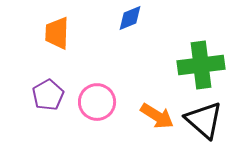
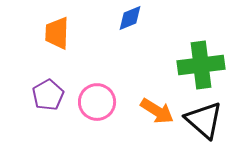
orange arrow: moved 5 px up
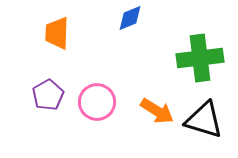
green cross: moved 1 px left, 7 px up
black triangle: rotated 24 degrees counterclockwise
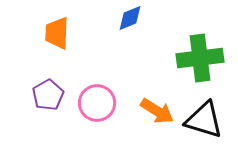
pink circle: moved 1 px down
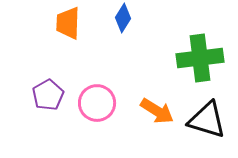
blue diamond: moved 7 px left; rotated 36 degrees counterclockwise
orange trapezoid: moved 11 px right, 10 px up
black triangle: moved 3 px right
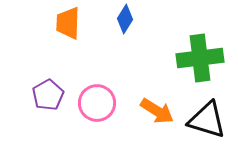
blue diamond: moved 2 px right, 1 px down
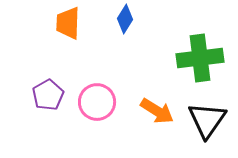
pink circle: moved 1 px up
black triangle: rotated 48 degrees clockwise
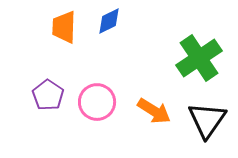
blue diamond: moved 16 px left, 2 px down; rotated 32 degrees clockwise
orange trapezoid: moved 4 px left, 4 px down
green cross: moved 1 px left; rotated 27 degrees counterclockwise
purple pentagon: rotated 8 degrees counterclockwise
orange arrow: moved 3 px left
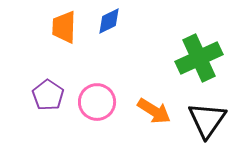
green cross: rotated 9 degrees clockwise
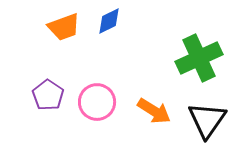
orange trapezoid: rotated 112 degrees counterclockwise
